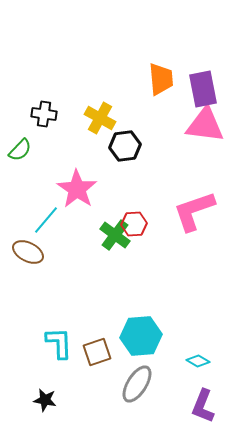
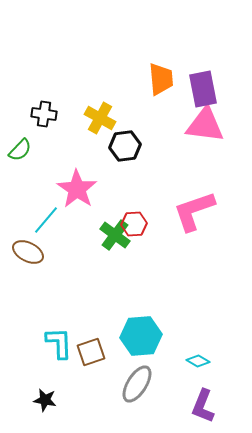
brown square: moved 6 px left
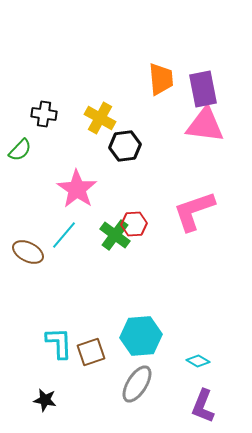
cyan line: moved 18 px right, 15 px down
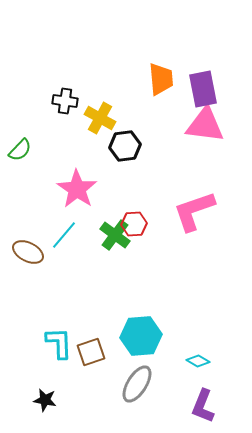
black cross: moved 21 px right, 13 px up
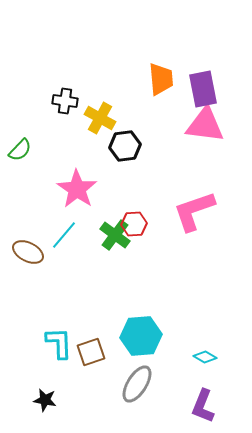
cyan diamond: moved 7 px right, 4 px up
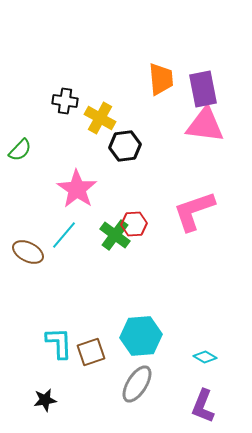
black star: rotated 20 degrees counterclockwise
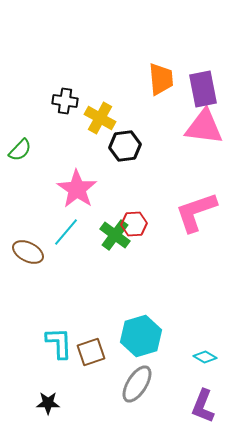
pink triangle: moved 1 px left, 2 px down
pink L-shape: moved 2 px right, 1 px down
cyan line: moved 2 px right, 3 px up
cyan hexagon: rotated 12 degrees counterclockwise
black star: moved 3 px right, 3 px down; rotated 10 degrees clockwise
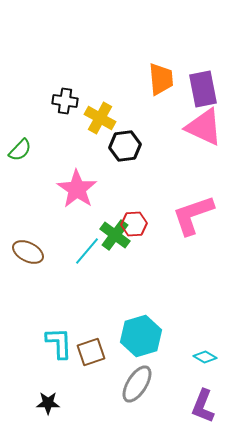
pink triangle: rotated 18 degrees clockwise
pink L-shape: moved 3 px left, 3 px down
cyan line: moved 21 px right, 19 px down
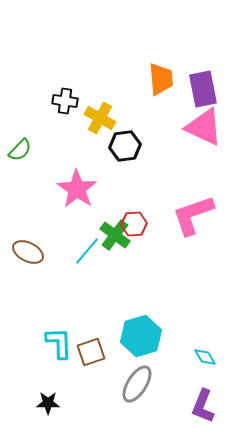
cyan diamond: rotated 30 degrees clockwise
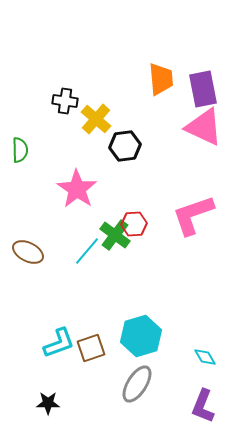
yellow cross: moved 4 px left, 1 px down; rotated 12 degrees clockwise
green semicircle: rotated 45 degrees counterclockwise
cyan L-shape: rotated 72 degrees clockwise
brown square: moved 4 px up
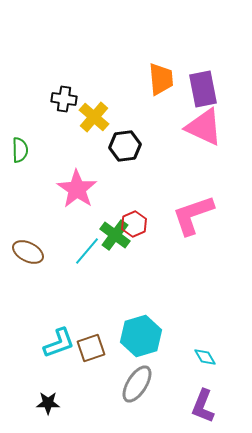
black cross: moved 1 px left, 2 px up
yellow cross: moved 2 px left, 2 px up
red hexagon: rotated 20 degrees counterclockwise
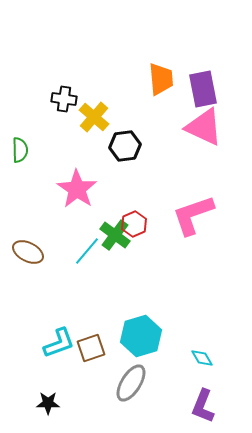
cyan diamond: moved 3 px left, 1 px down
gray ellipse: moved 6 px left, 1 px up
